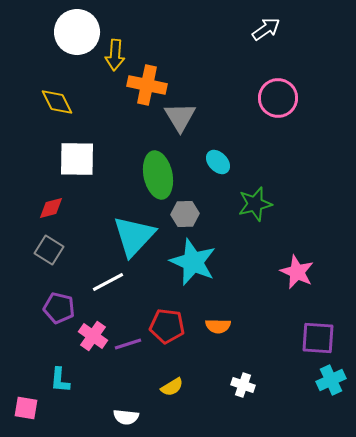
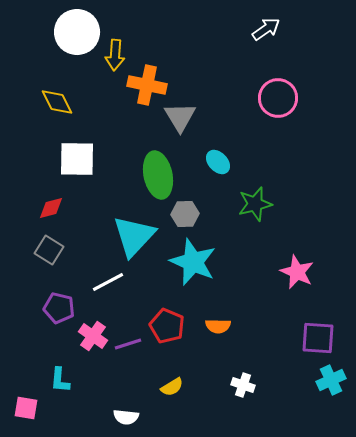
red pentagon: rotated 16 degrees clockwise
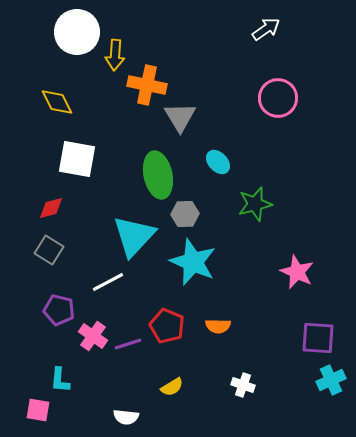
white square: rotated 9 degrees clockwise
purple pentagon: moved 2 px down
pink square: moved 12 px right, 2 px down
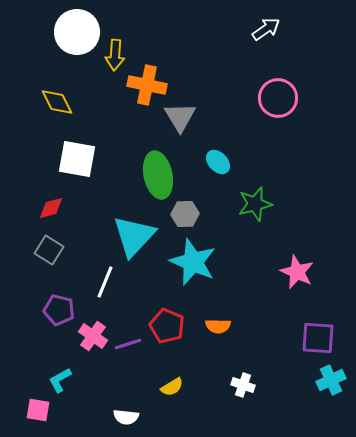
white line: moved 3 px left; rotated 40 degrees counterclockwise
cyan L-shape: rotated 56 degrees clockwise
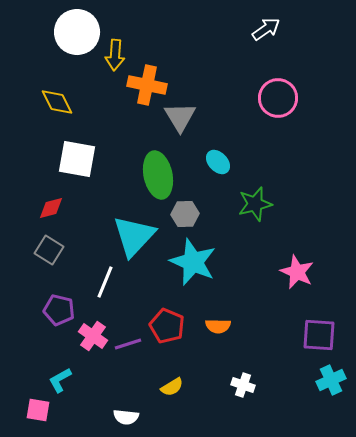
purple square: moved 1 px right, 3 px up
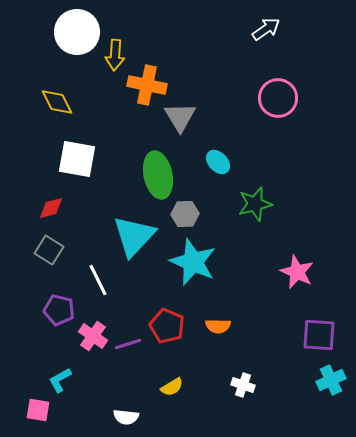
white line: moved 7 px left, 2 px up; rotated 48 degrees counterclockwise
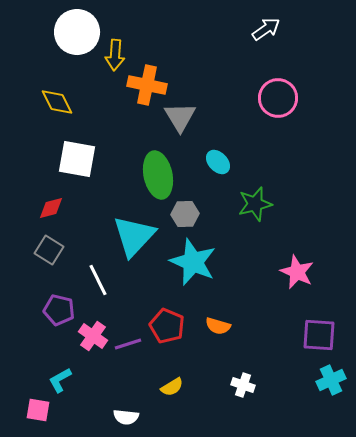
orange semicircle: rotated 15 degrees clockwise
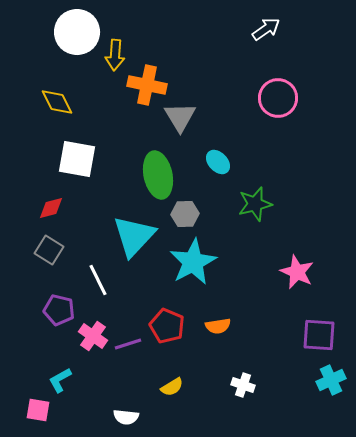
cyan star: rotated 21 degrees clockwise
orange semicircle: rotated 25 degrees counterclockwise
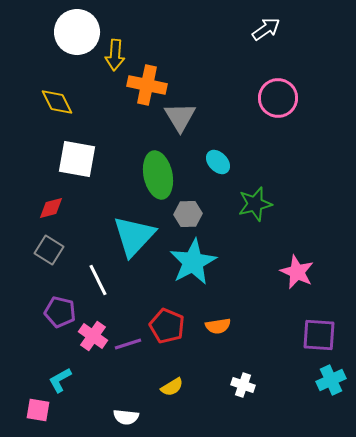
gray hexagon: moved 3 px right
purple pentagon: moved 1 px right, 2 px down
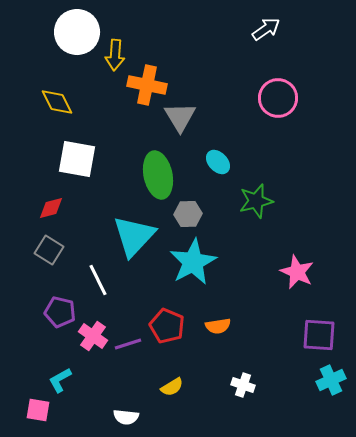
green star: moved 1 px right, 3 px up
